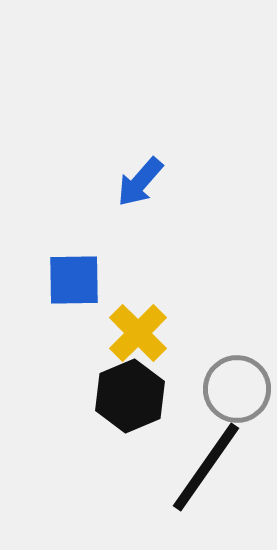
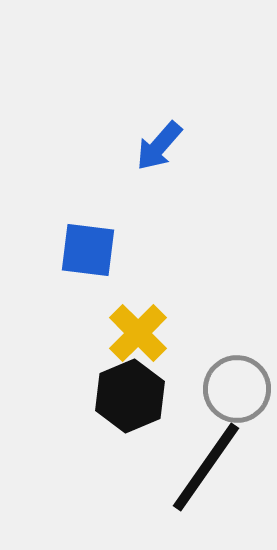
blue arrow: moved 19 px right, 36 px up
blue square: moved 14 px right, 30 px up; rotated 8 degrees clockwise
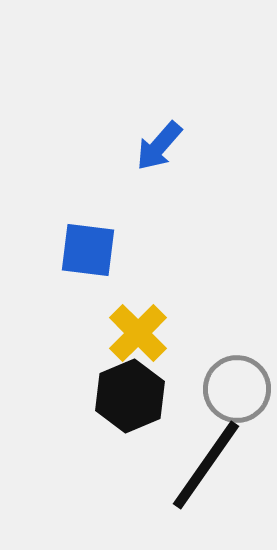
black line: moved 2 px up
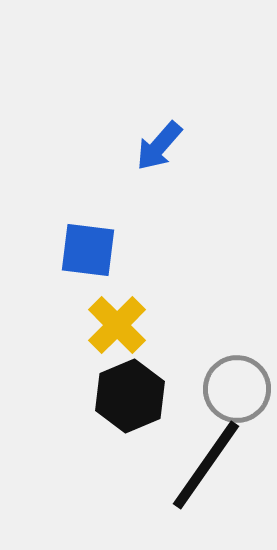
yellow cross: moved 21 px left, 8 px up
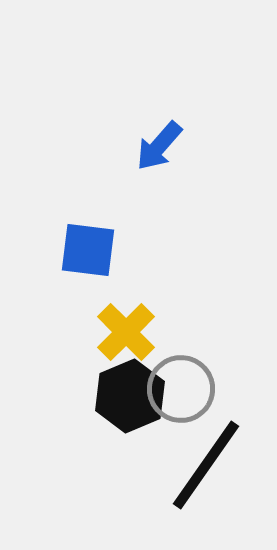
yellow cross: moved 9 px right, 7 px down
gray circle: moved 56 px left
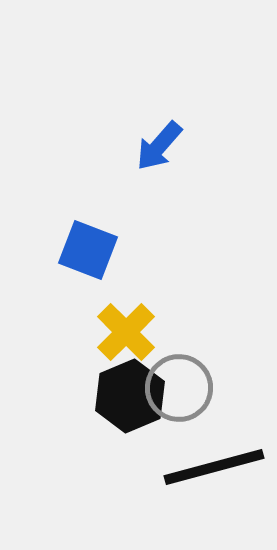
blue square: rotated 14 degrees clockwise
gray circle: moved 2 px left, 1 px up
black line: moved 8 px right, 2 px down; rotated 40 degrees clockwise
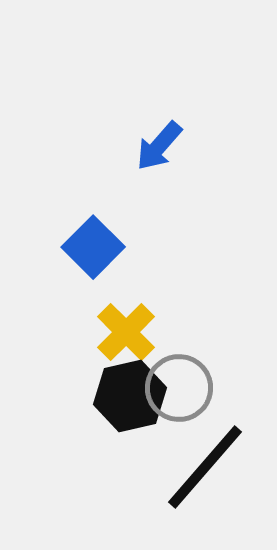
blue square: moved 5 px right, 3 px up; rotated 24 degrees clockwise
black hexagon: rotated 10 degrees clockwise
black line: moved 9 px left; rotated 34 degrees counterclockwise
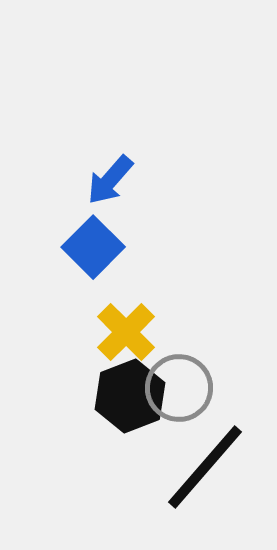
blue arrow: moved 49 px left, 34 px down
black hexagon: rotated 8 degrees counterclockwise
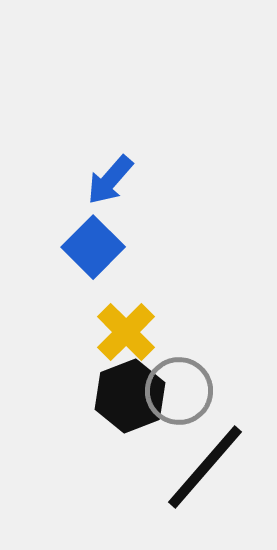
gray circle: moved 3 px down
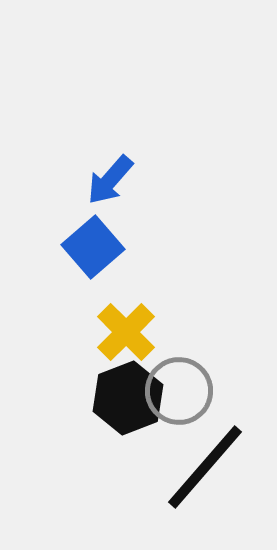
blue square: rotated 4 degrees clockwise
black hexagon: moved 2 px left, 2 px down
